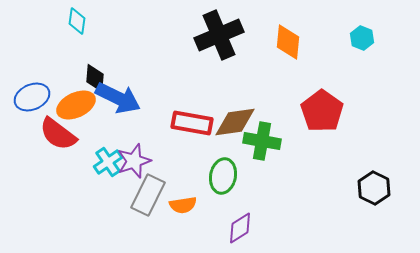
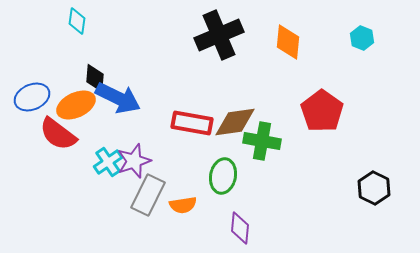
purple diamond: rotated 52 degrees counterclockwise
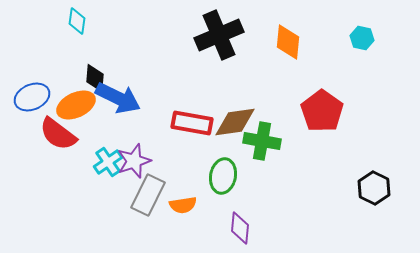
cyan hexagon: rotated 10 degrees counterclockwise
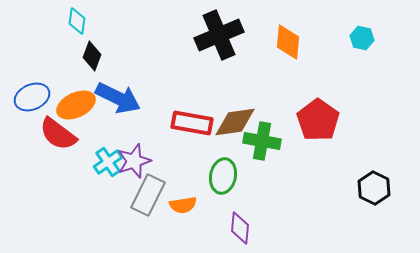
black diamond: moved 3 px left, 22 px up; rotated 16 degrees clockwise
red pentagon: moved 4 px left, 9 px down
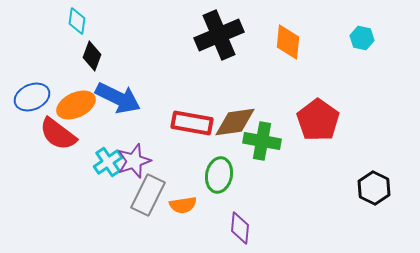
green ellipse: moved 4 px left, 1 px up
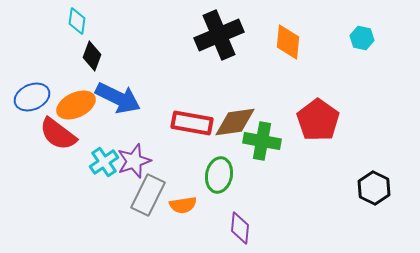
cyan cross: moved 4 px left
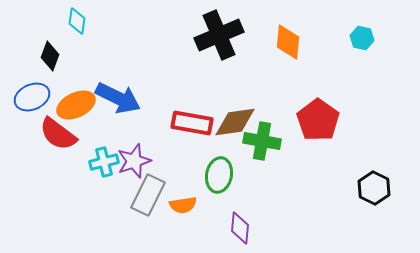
black diamond: moved 42 px left
cyan cross: rotated 20 degrees clockwise
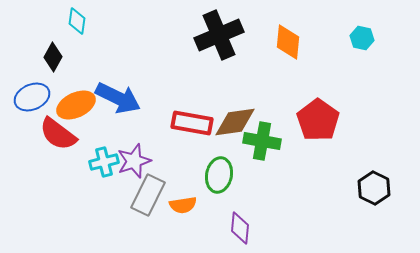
black diamond: moved 3 px right, 1 px down; rotated 8 degrees clockwise
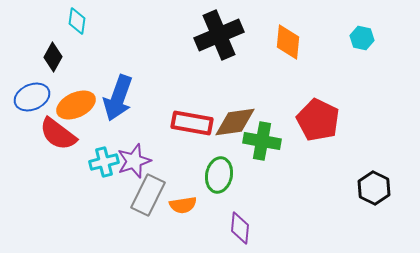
blue arrow: rotated 84 degrees clockwise
red pentagon: rotated 9 degrees counterclockwise
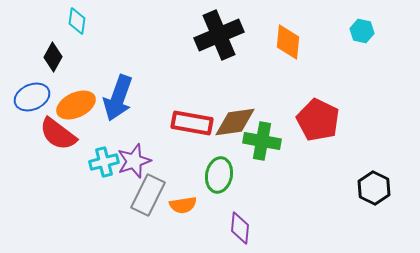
cyan hexagon: moved 7 px up
